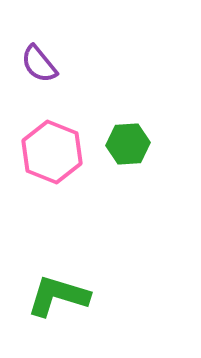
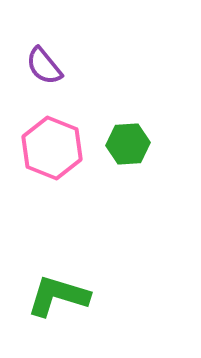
purple semicircle: moved 5 px right, 2 px down
pink hexagon: moved 4 px up
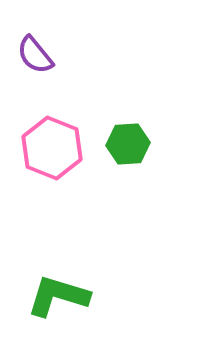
purple semicircle: moved 9 px left, 11 px up
